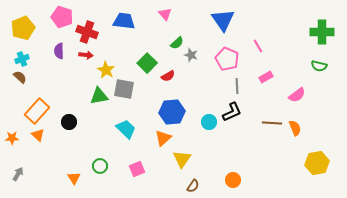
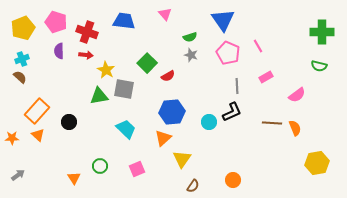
pink pentagon at (62, 17): moved 6 px left, 5 px down
green semicircle at (177, 43): moved 13 px right, 6 px up; rotated 24 degrees clockwise
pink pentagon at (227, 59): moved 1 px right, 6 px up
gray arrow at (18, 174): moved 1 px down; rotated 24 degrees clockwise
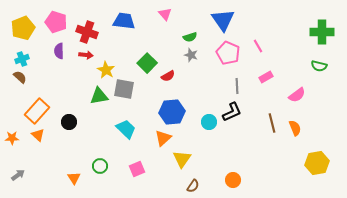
brown line at (272, 123): rotated 72 degrees clockwise
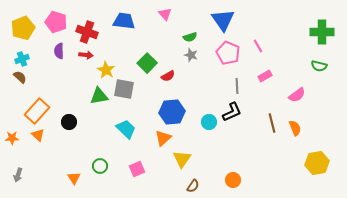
pink rectangle at (266, 77): moved 1 px left, 1 px up
gray arrow at (18, 175): rotated 144 degrees clockwise
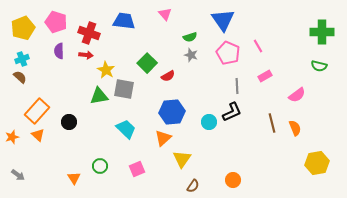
red cross at (87, 32): moved 2 px right, 1 px down
orange star at (12, 138): moved 1 px up; rotated 16 degrees counterclockwise
gray arrow at (18, 175): rotated 72 degrees counterclockwise
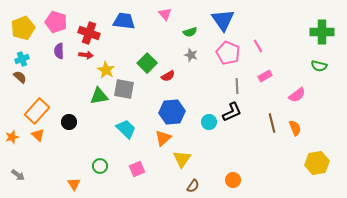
green semicircle at (190, 37): moved 5 px up
orange triangle at (74, 178): moved 6 px down
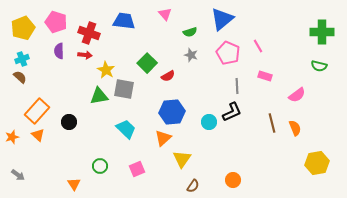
blue triangle at (223, 20): moved 1 px left, 1 px up; rotated 25 degrees clockwise
red arrow at (86, 55): moved 1 px left
pink rectangle at (265, 76): rotated 48 degrees clockwise
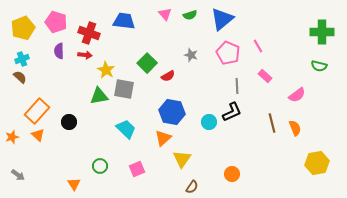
green semicircle at (190, 32): moved 17 px up
pink rectangle at (265, 76): rotated 24 degrees clockwise
blue hexagon at (172, 112): rotated 15 degrees clockwise
orange circle at (233, 180): moved 1 px left, 6 px up
brown semicircle at (193, 186): moved 1 px left, 1 px down
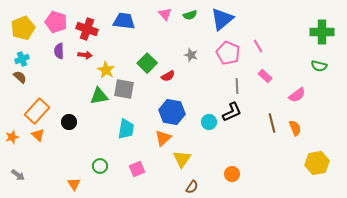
red cross at (89, 33): moved 2 px left, 4 px up
cyan trapezoid at (126, 129): rotated 55 degrees clockwise
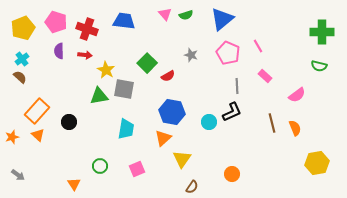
green semicircle at (190, 15): moved 4 px left
cyan cross at (22, 59): rotated 16 degrees counterclockwise
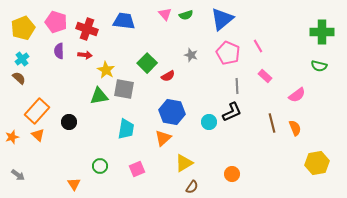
brown semicircle at (20, 77): moved 1 px left, 1 px down
yellow triangle at (182, 159): moved 2 px right, 4 px down; rotated 24 degrees clockwise
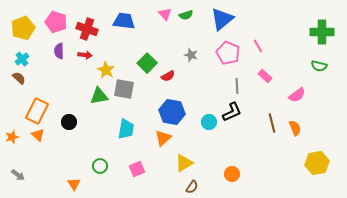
orange rectangle at (37, 111): rotated 15 degrees counterclockwise
